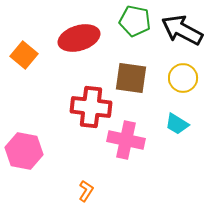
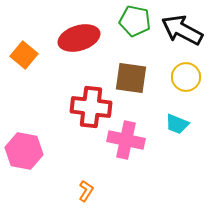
yellow circle: moved 3 px right, 1 px up
cyan trapezoid: rotated 10 degrees counterclockwise
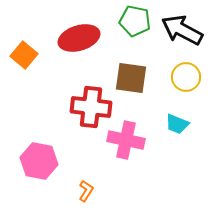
pink hexagon: moved 15 px right, 10 px down
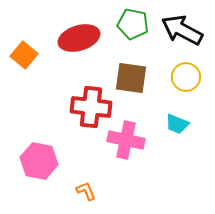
green pentagon: moved 2 px left, 3 px down
orange L-shape: rotated 55 degrees counterclockwise
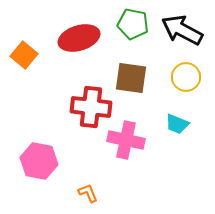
orange L-shape: moved 2 px right, 2 px down
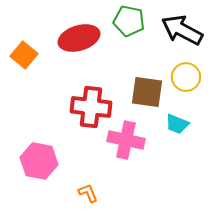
green pentagon: moved 4 px left, 3 px up
brown square: moved 16 px right, 14 px down
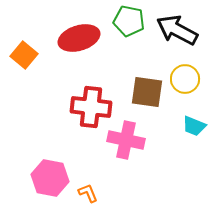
black arrow: moved 5 px left
yellow circle: moved 1 px left, 2 px down
cyan trapezoid: moved 17 px right, 2 px down
pink hexagon: moved 11 px right, 17 px down
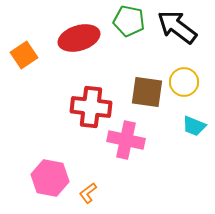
black arrow: moved 3 px up; rotated 9 degrees clockwise
orange square: rotated 16 degrees clockwise
yellow circle: moved 1 px left, 3 px down
orange L-shape: rotated 105 degrees counterclockwise
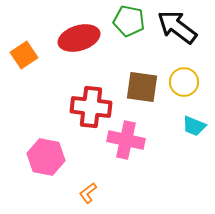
brown square: moved 5 px left, 5 px up
pink hexagon: moved 4 px left, 21 px up
